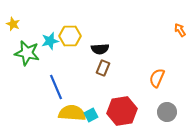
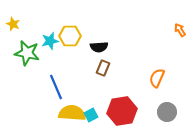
black semicircle: moved 1 px left, 2 px up
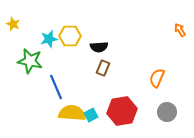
cyan star: moved 1 px left, 2 px up
green star: moved 3 px right, 8 px down
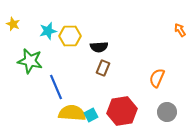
cyan star: moved 1 px left, 8 px up
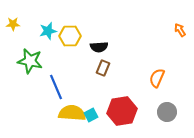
yellow star: rotated 24 degrees counterclockwise
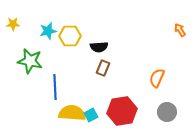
blue line: moved 1 px left; rotated 20 degrees clockwise
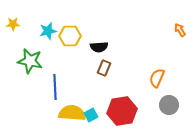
brown rectangle: moved 1 px right
gray circle: moved 2 px right, 7 px up
